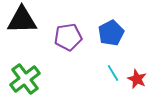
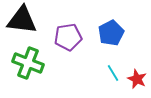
black triangle: rotated 8 degrees clockwise
green cross: moved 3 px right, 16 px up; rotated 32 degrees counterclockwise
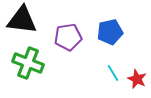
blue pentagon: moved 1 px left, 1 px up; rotated 15 degrees clockwise
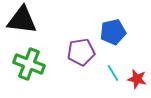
blue pentagon: moved 3 px right
purple pentagon: moved 13 px right, 15 px down
green cross: moved 1 px right, 1 px down
red star: rotated 12 degrees counterclockwise
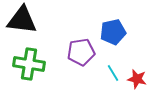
green cross: rotated 12 degrees counterclockwise
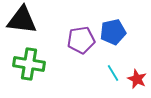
purple pentagon: moved 12 px up
red star: rotated 12 degrees clockwise
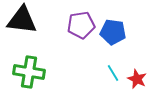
blue pentagon: rotated 20 degrees clockwise
purple pentagon: moved 15 px up
green cross: moved 8 px down
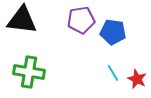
purple pentagon: moved 5 px up
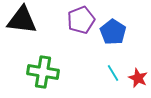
purple pentagon: rotated 12 degrees counterclockwise
blue pentagon: rotated 25 degrees clockwise
green cross: moved 14 px right
red star: moved 1 px right, 1 px up
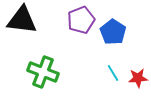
green cross: rotated 12 degrees clockwise
red star: rotated 30 degrees counterclockwise
